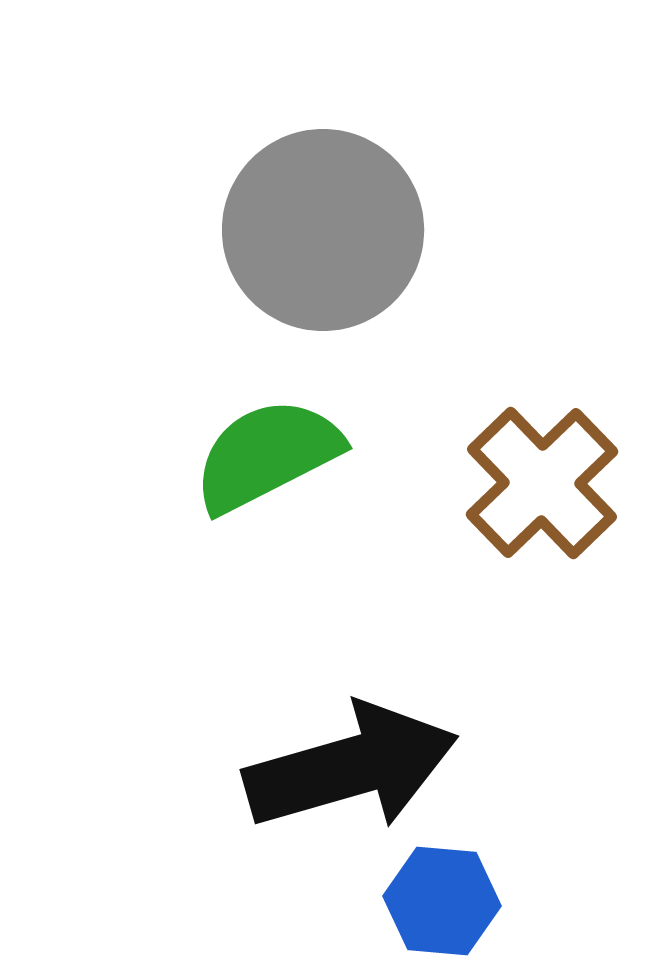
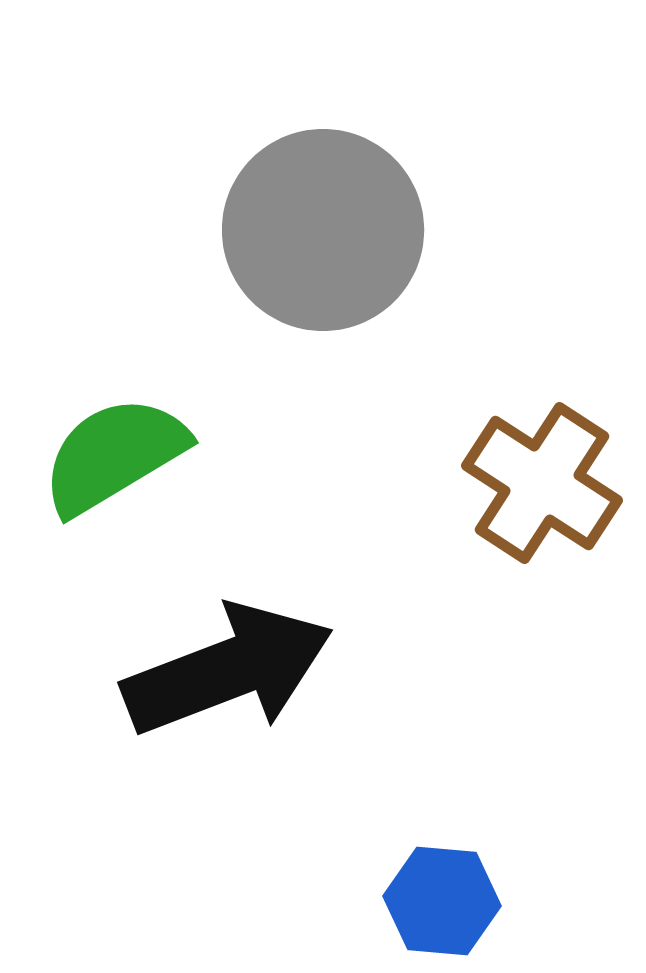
green semicircle: moved 153 px left; rotated 4 degrees counterclockwise
brown cross: rotated 13 degrees counterclockwise
black arrow: moved 123 px left, 97 px up; rotated 5 degrees counterclockwise
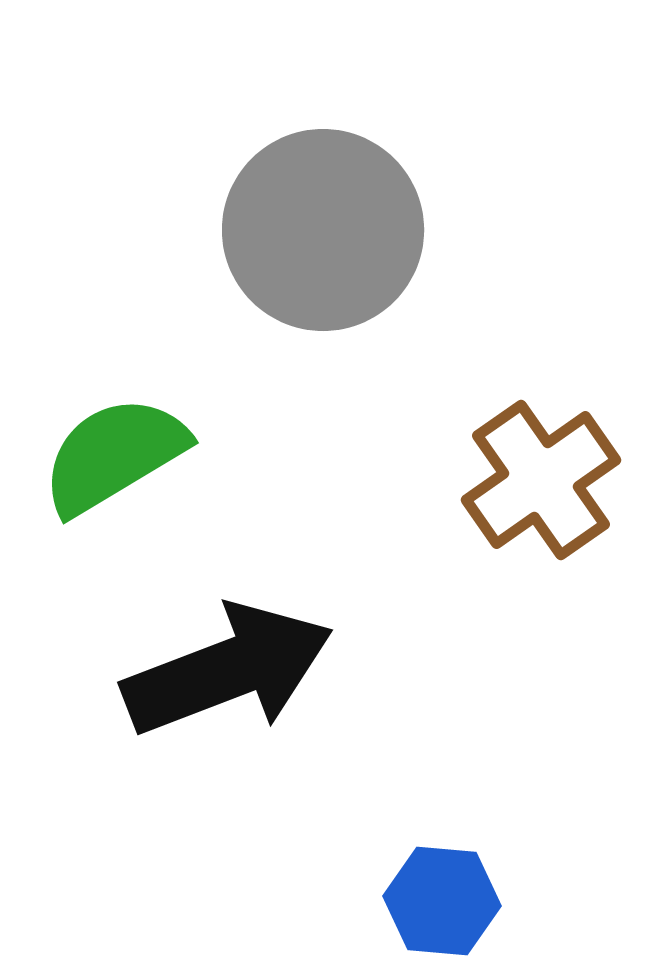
brown cross: moved 1 px left, 3 px up; rotated 22 degrees clockwise
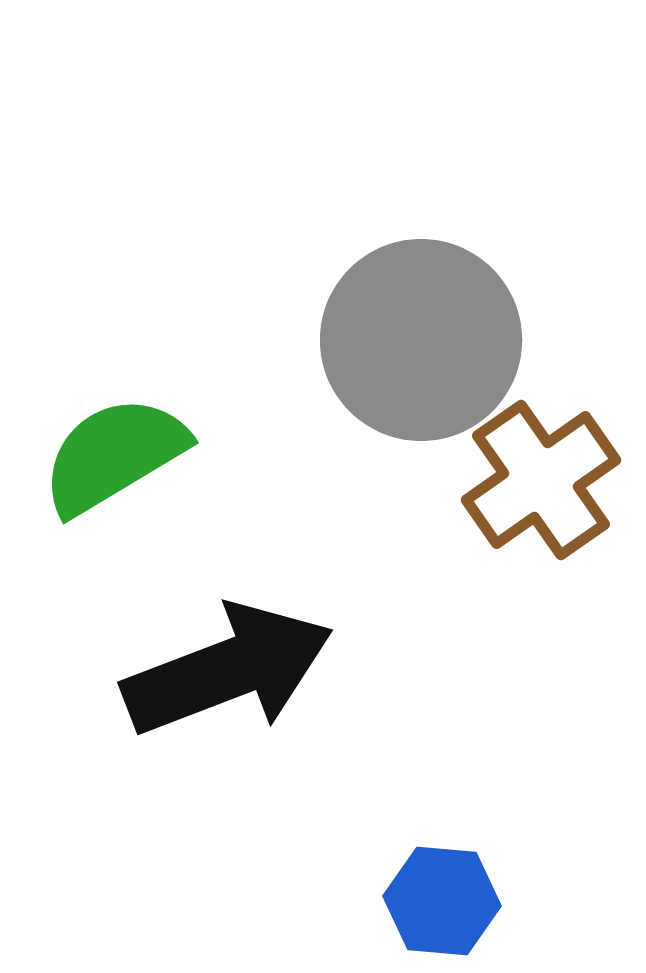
gray circle: moved 98 px right, 110 px down
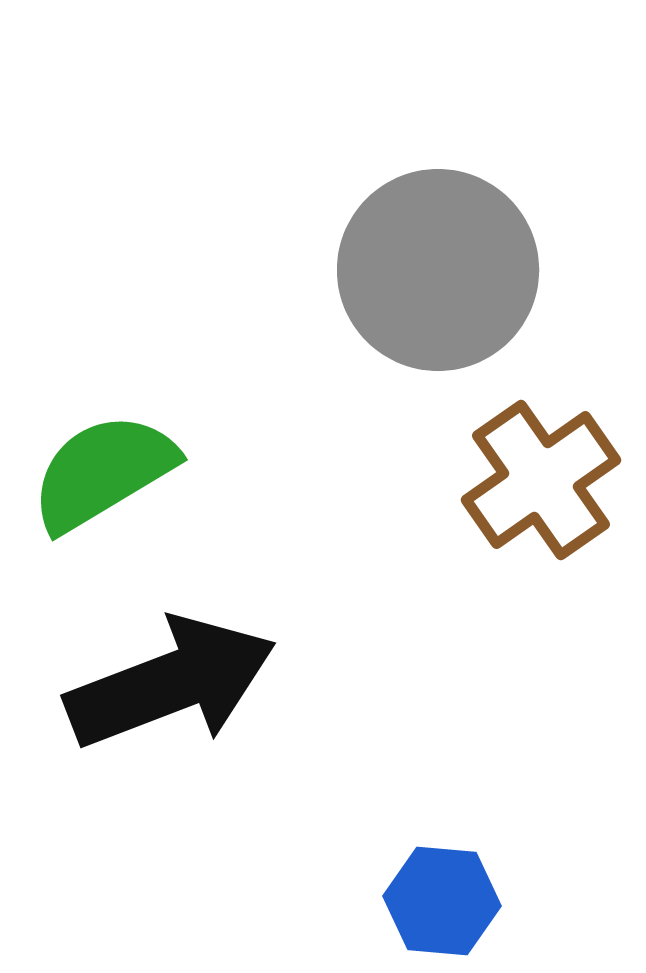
gray circle: moved 17 px right, 70 px up
green semicircle: moved 11 px left, 17 px down
black arrow: moved 57 px left, 13 px down
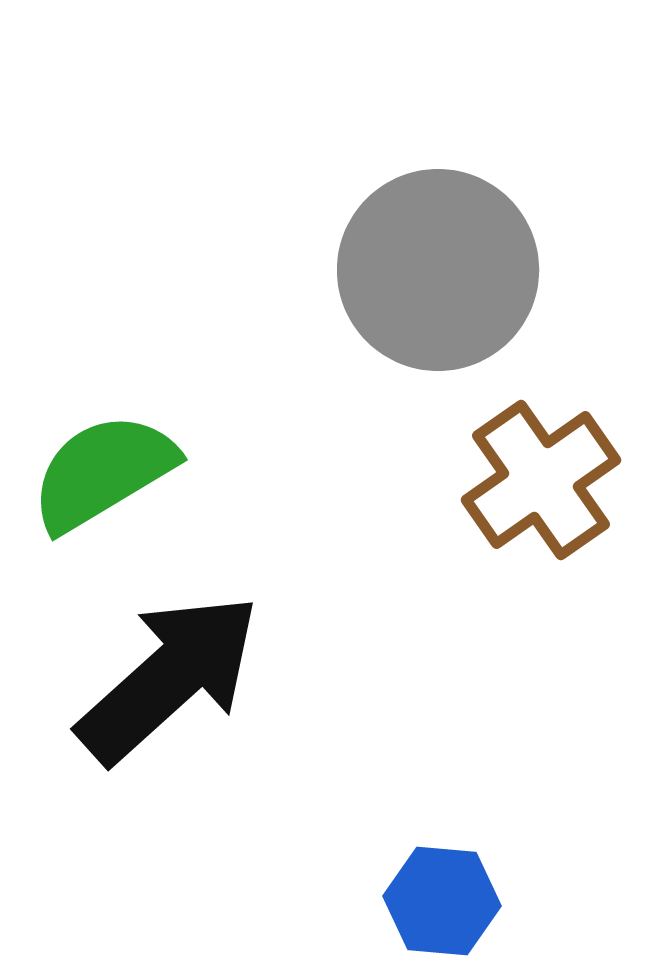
black arrow: moved 2 px left, 5 px up; rotated 21 degrees counterclockwise
